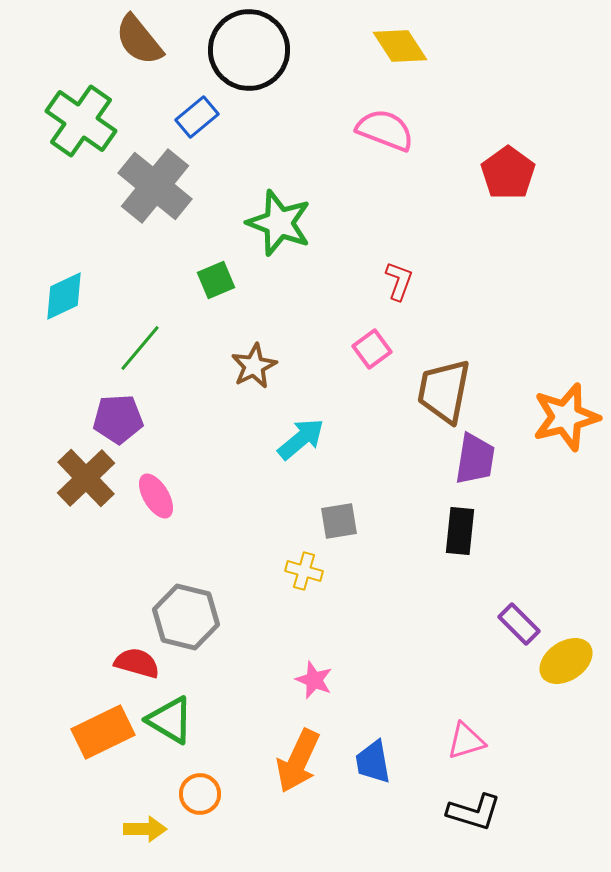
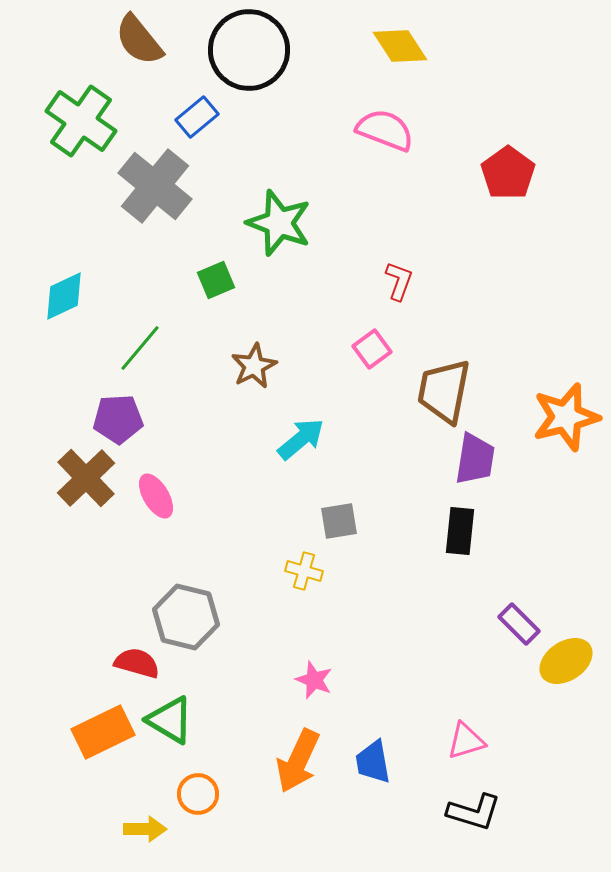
orange circle: moved 2 px left
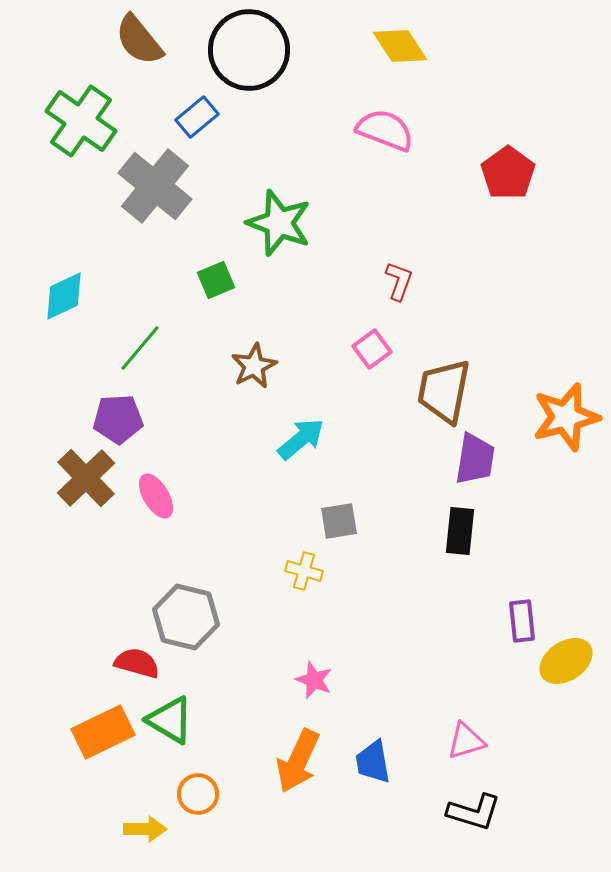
purple rectangle: moved 3 px right, 3 px up; rotated 39 degrees clockwise
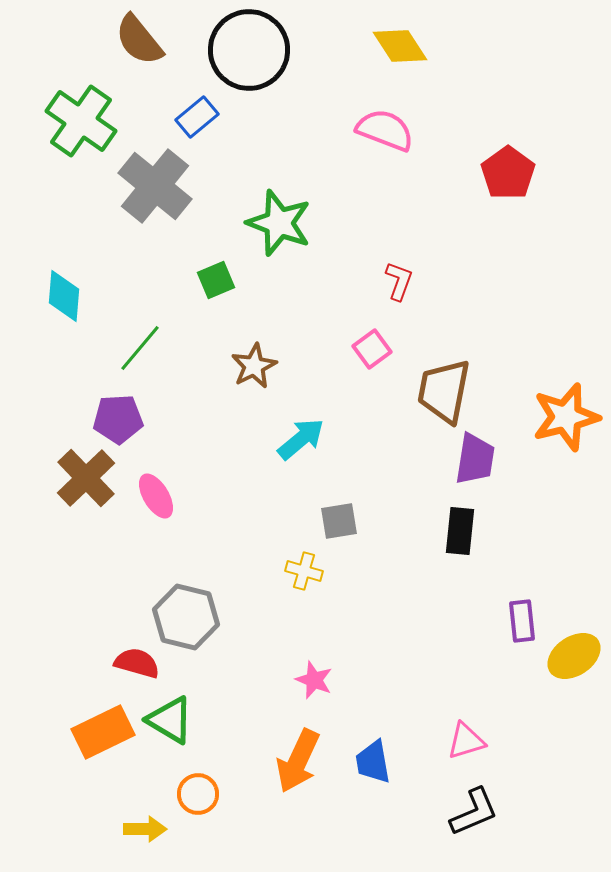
cyan diamond: rotated 60 degrees counterclockwise
yellow ellipse: moved 8 px right, 5 px up
black L-shape: rotated 40 degrees counterclockwise
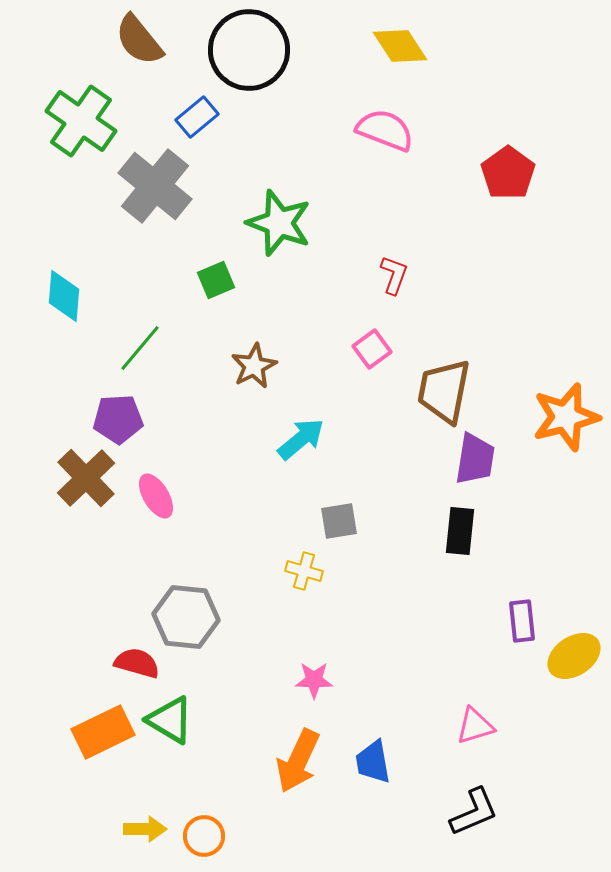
red L-shape: moved 5 px left, 6 px up
gray hexagon: rotated 8 degrees counterclockwise
pink star: rotated 21 degrees counterclockwise
pink triangle: moved 9 px right, 15 px up
orange circle: moved 6 px right, 42 px down
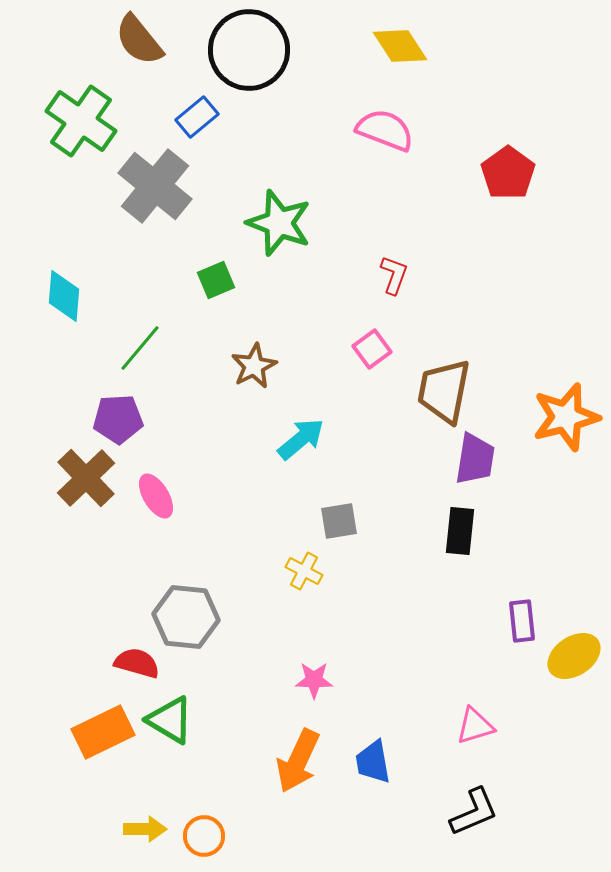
yellow cross: rotated 12 degrees clockwise
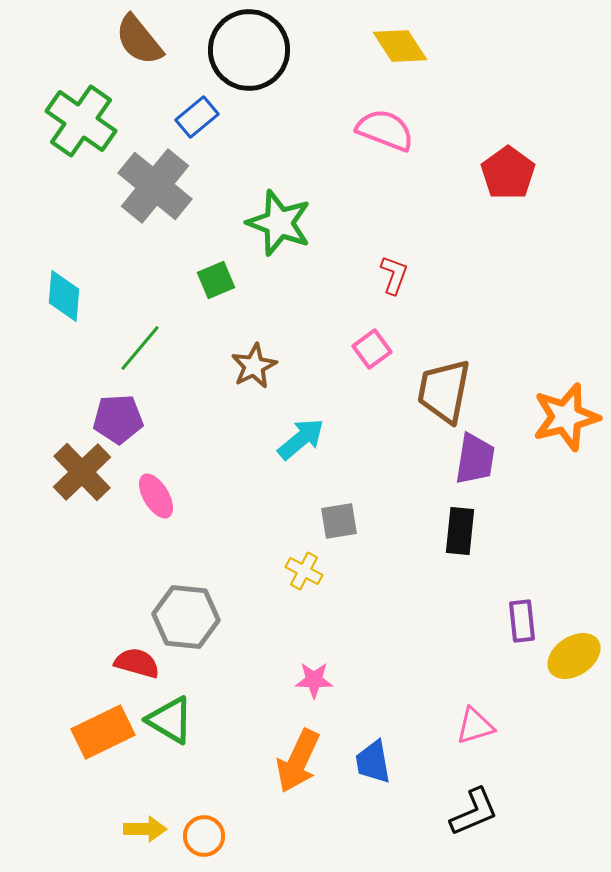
brown cross: moved 4 px left, 6 px up
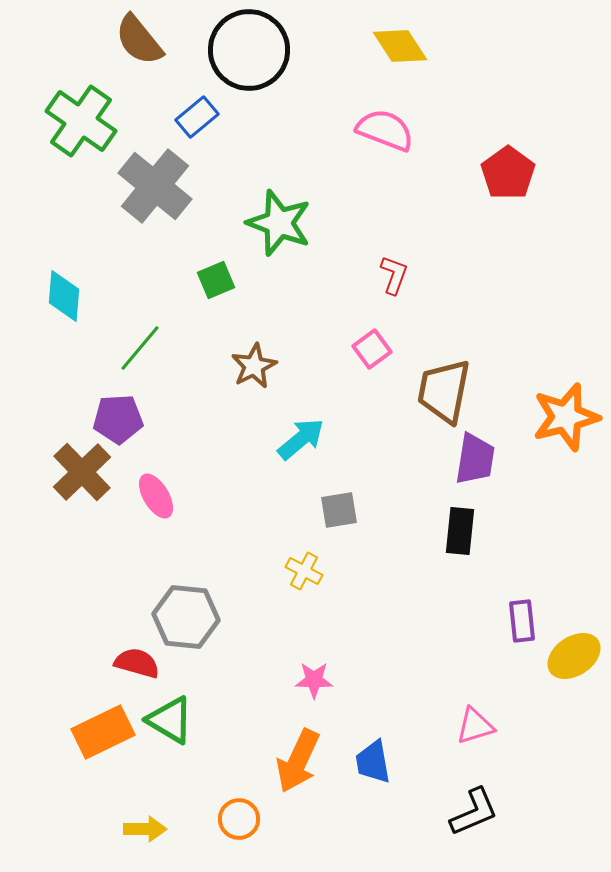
gray square: moved 11 px up
orange circle: moved 35 px right, 17 px up
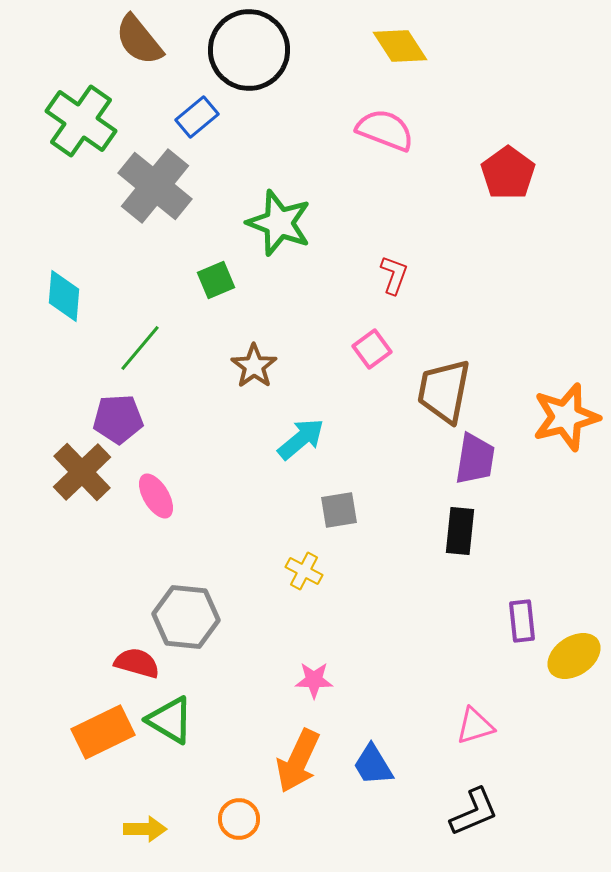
brown star: rotated 9 degrees counterclockwise
blue trapezoid: moved 3 px down; rotated 21 degrees counterclockwise
